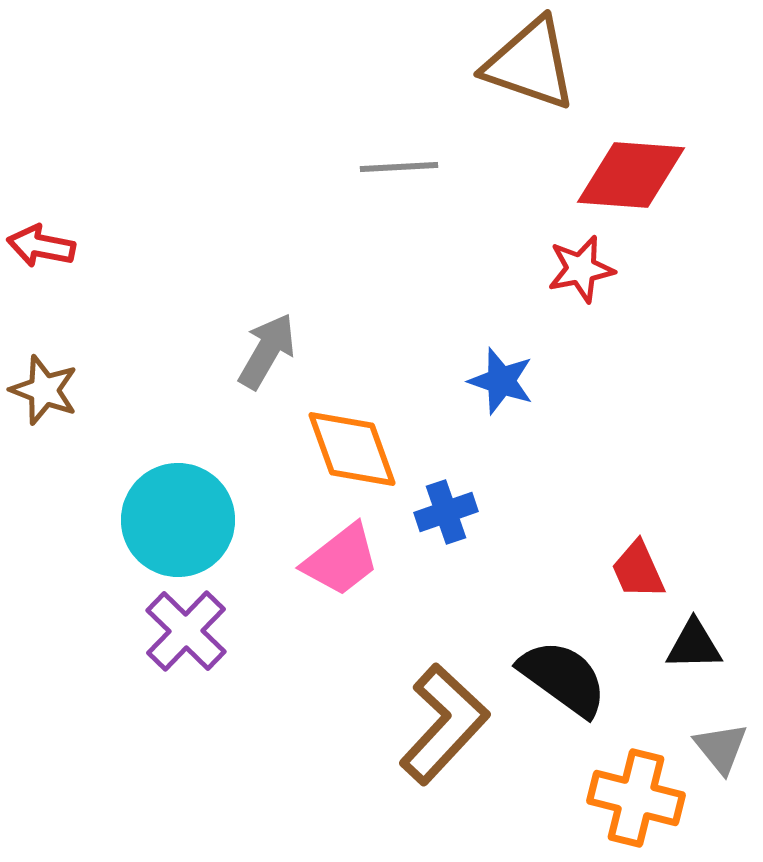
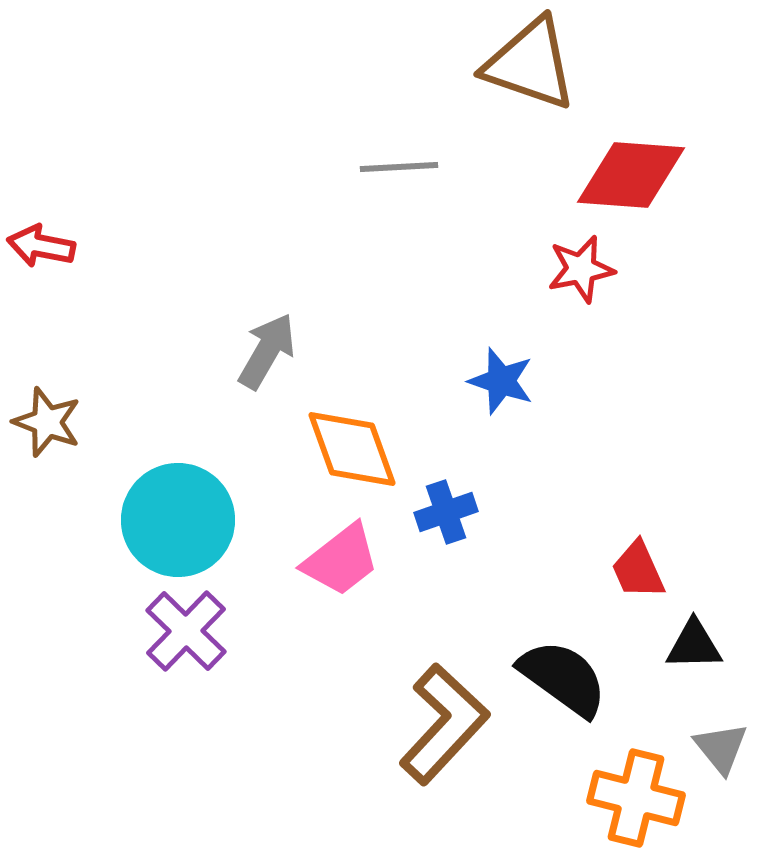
brown star: moved 3 px right, 32 px down
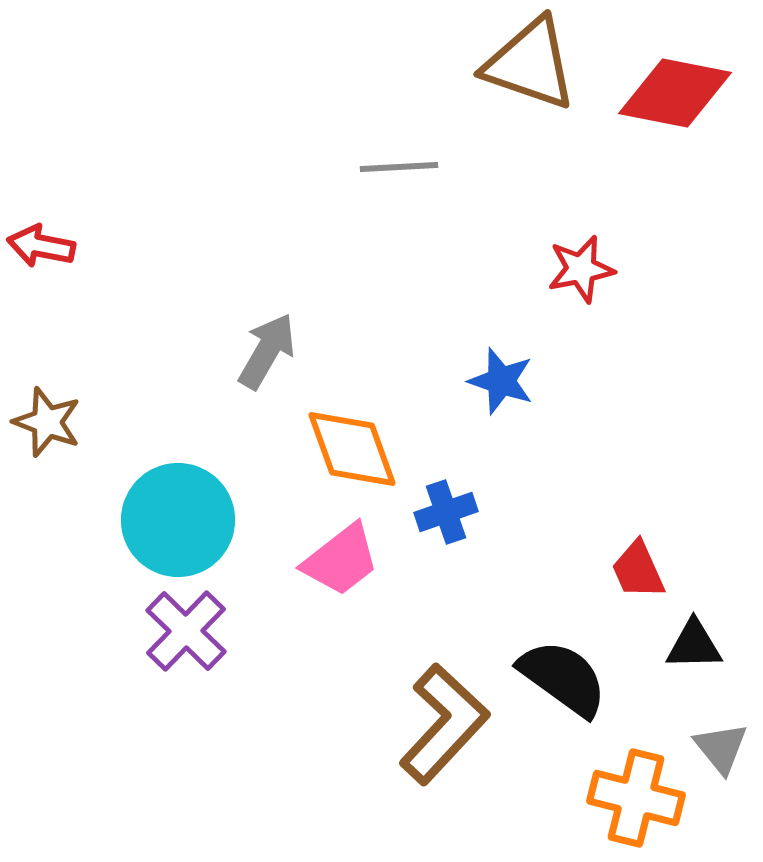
red diamond: moved 44 px right, 82 px up; rotated 7 degrees clockwise
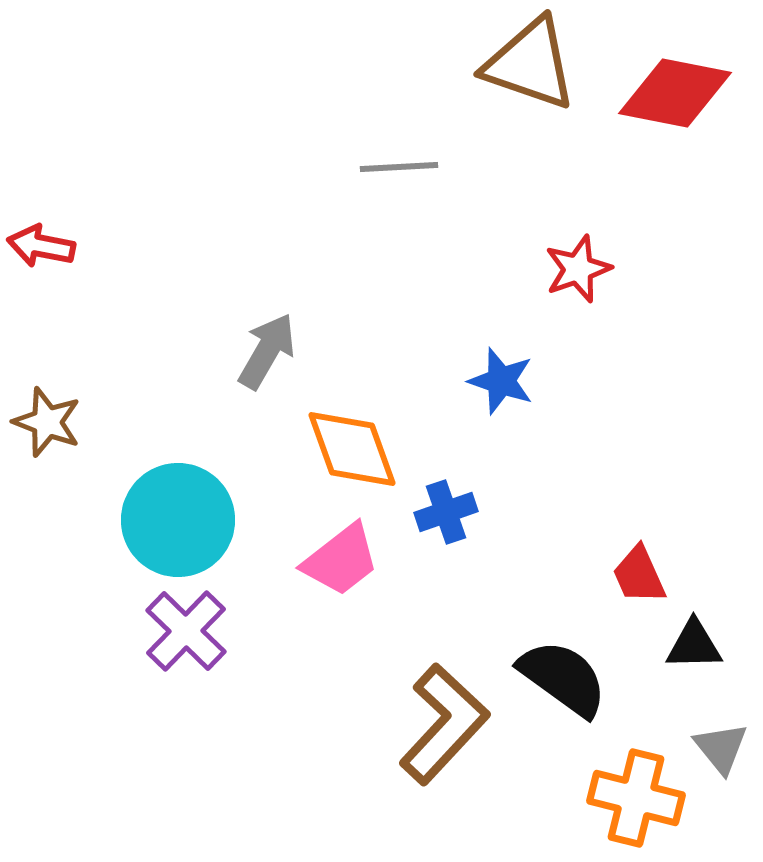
red star: moved 3 px left; rotated 8 degrees counterclockwise
red trapezoid: moved 1 px right, 5 px down
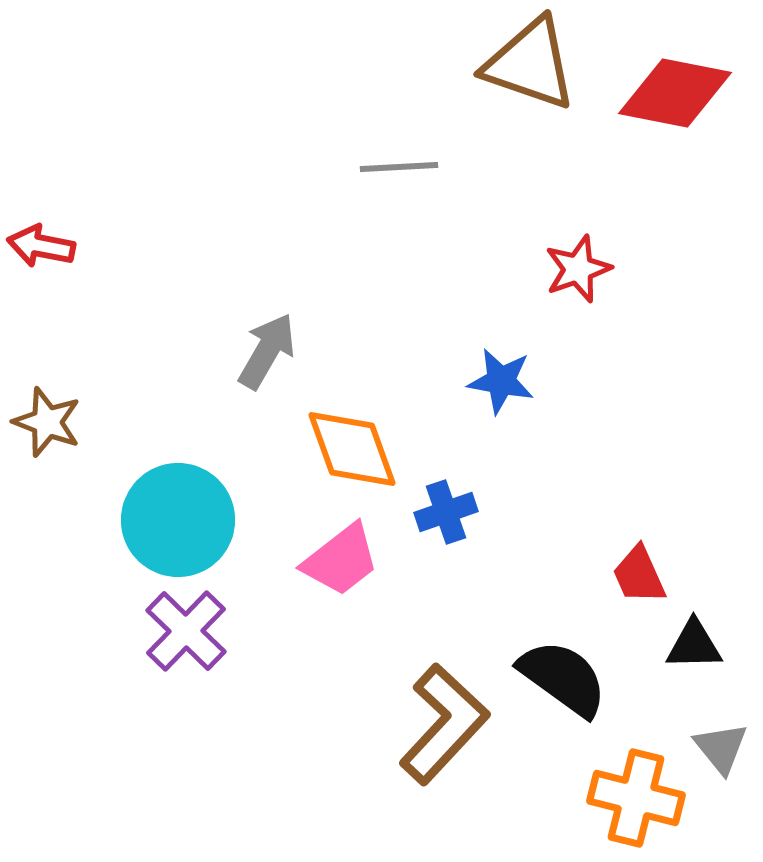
blue star: rotated 8 degrees counterclockwise
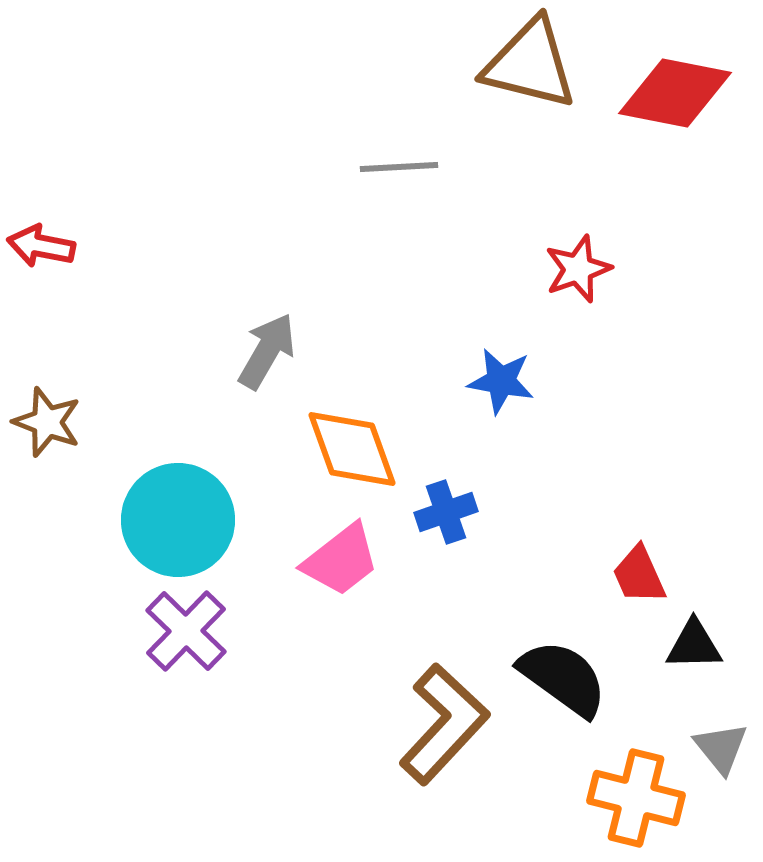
brown triangle: rotated 5 degrees counterclockwise
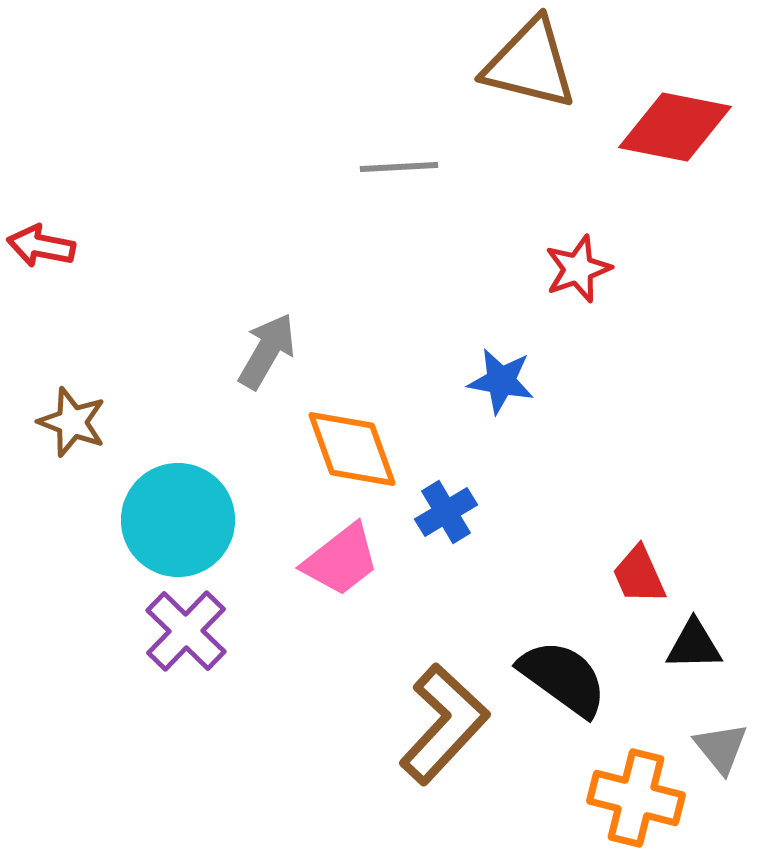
red diamond: moved 34 px down
brown star: moved 25 px right
blue cross: rotated 12 degrees counterclockwise
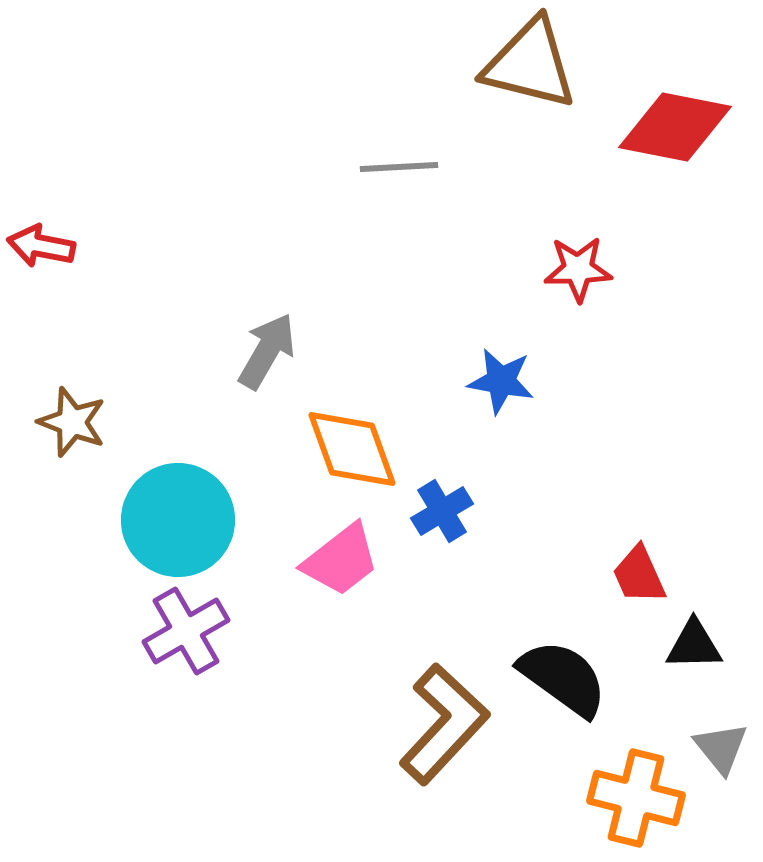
red star: rotated 18 degrees clockwise
blue cross: moved 4 px left, 1 px up
purple cross: rotated 16 degrees clockwise
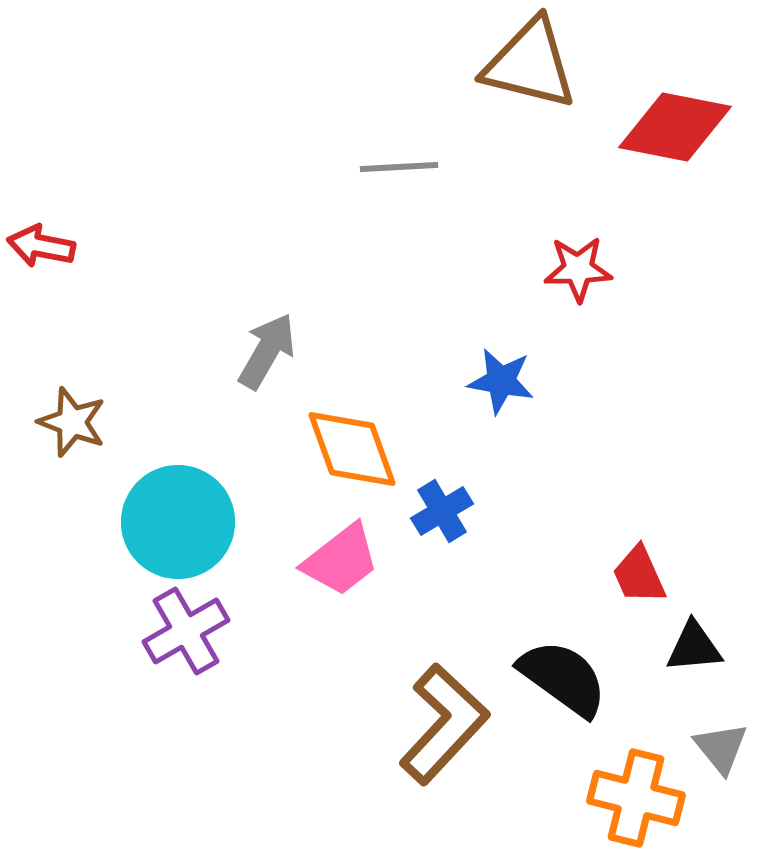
cyan circle: moved 2 px down
black triangle: moved 2 px down; rotated 4 degrees counterclockwise
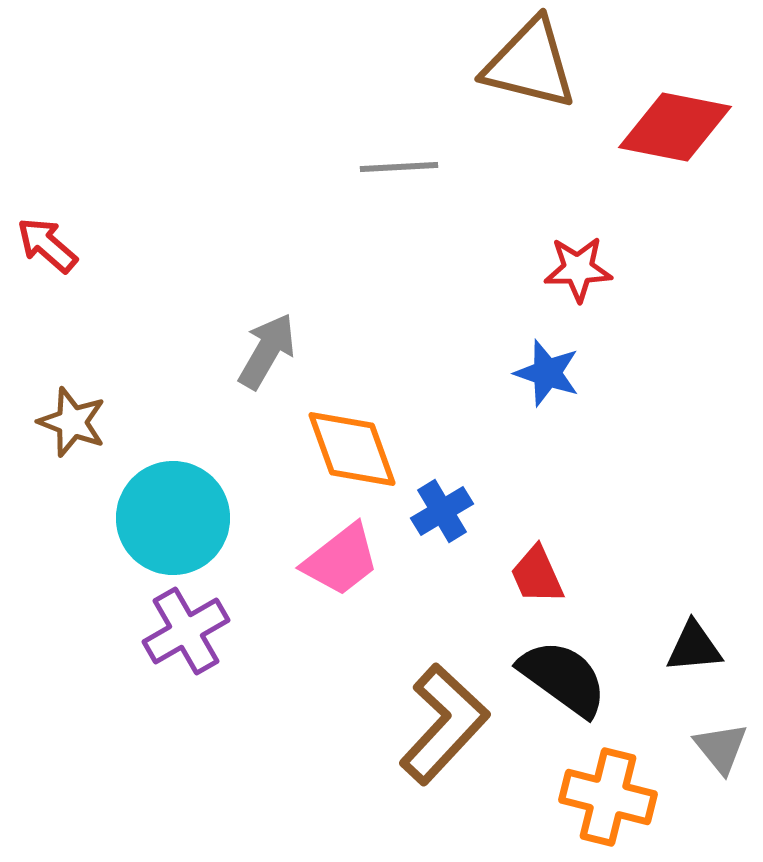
red arrow: moved 6 px right, 1 px up; rotated 30 degrees clockwise
blue star: moved 46 px right, 8 px up; rotated 8 degrees clockwise
cyan circle: moved 5 px left, 4 px up
red trapezoid: moved 102 px left
orange cross: moved 28 px left, 1 px up
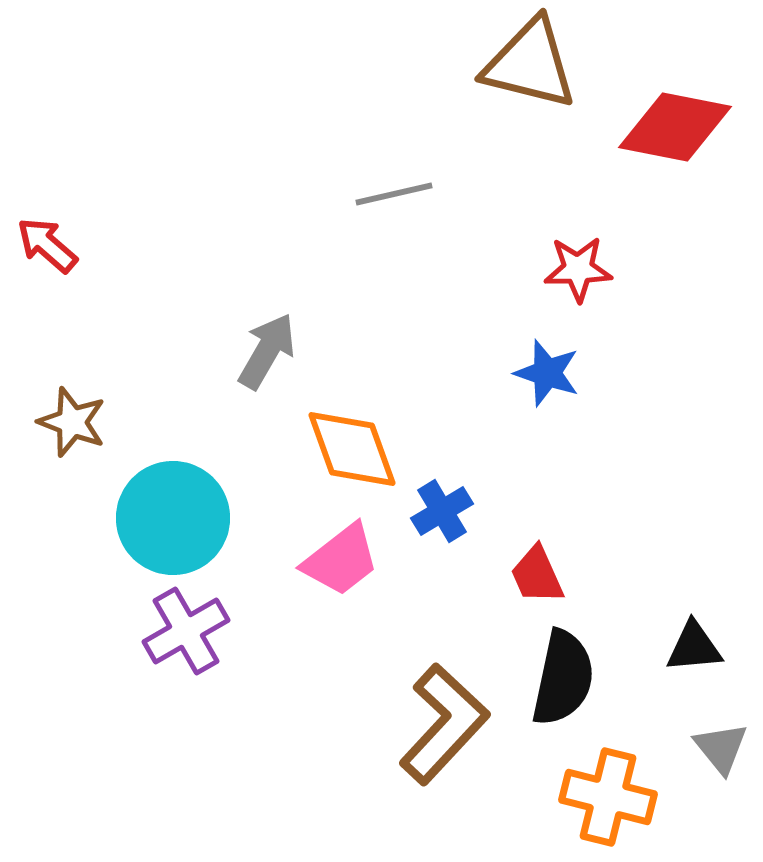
gray line: moved 5 px left, 27 px down; rotated 10 degrees counterclockwise
black semicircle: rotated 66 degrees clockwise
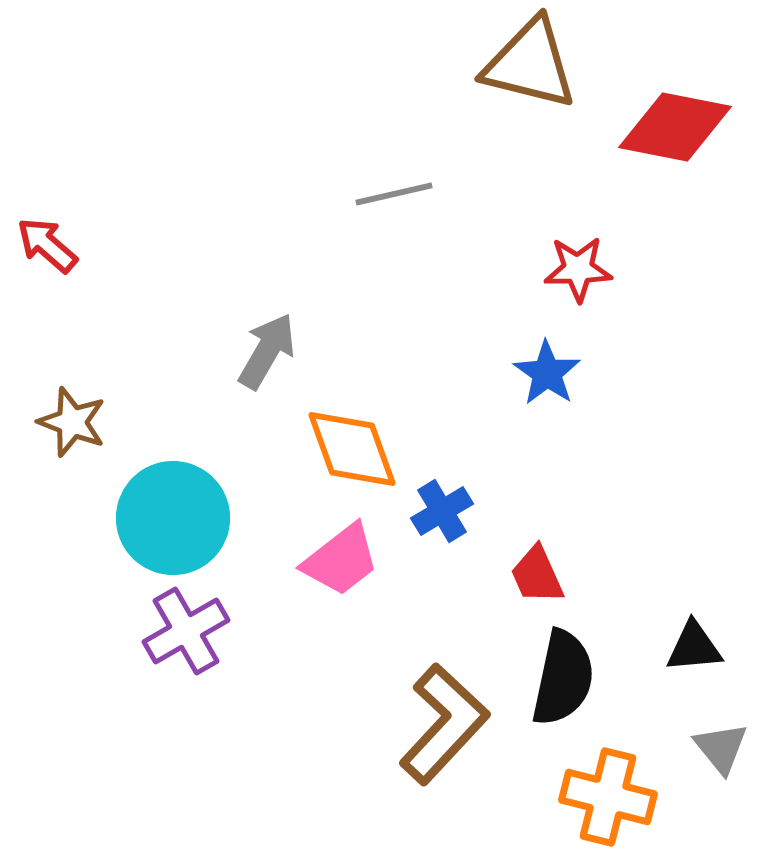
blue star: rotated 16 degrees clockwise
